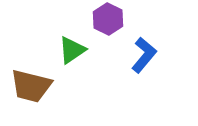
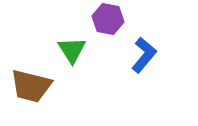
purple hexagon: rotated 16 degrees counterclockwise
green triangle: rotated 28 degrees counterclockwise
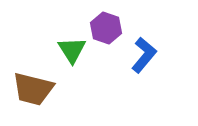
purple hexagon: moved 2 px left, 9 px down; rotated 8 degrees clockwise
brown trapezoid: moved 2 px right, 3 px down
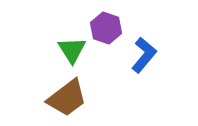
brown trapezoid: moved 34 px right, 9 px down; rotated 51 degrees counterclockwise
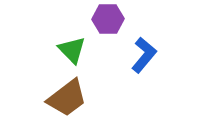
purple hexagon: moved 2 px right, 9 px up; rotated 20 degrees counterclockwise
green triangle: rotated 12 degrees counterclockwise
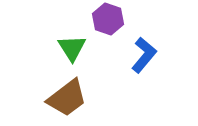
purple hexagon: rotated 20 degrees clockwise
green triangle: moved 2 px up; rotated 12 degrees clockwise
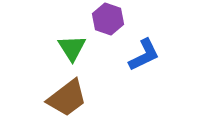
blue L-shape: rotated 24 degrees clockwise
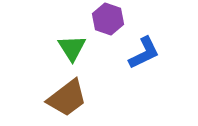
blue L-shape: moved 2 px up
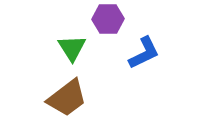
purple hexagon: rotated 20 degrees counterclockwise
